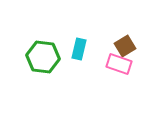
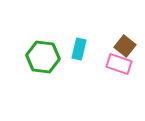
brown square: rotated 20 degrees counterclockwise
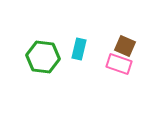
brown square: rotated 15 degrees counterclockwise
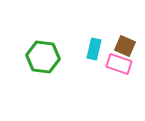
cyan rectangle: moved 15 px right
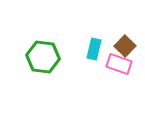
brown square: rotated 20 degrees clockwise
